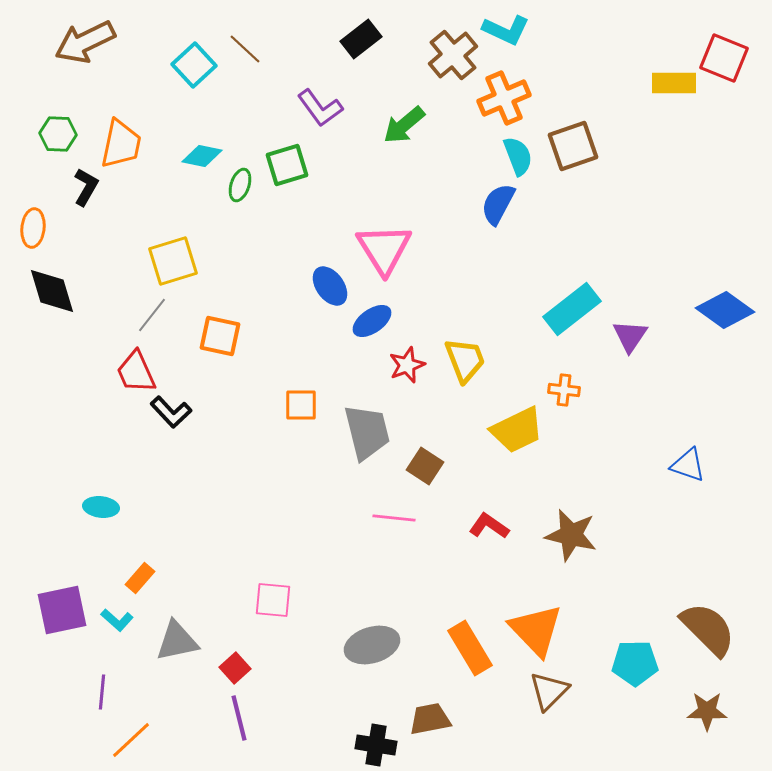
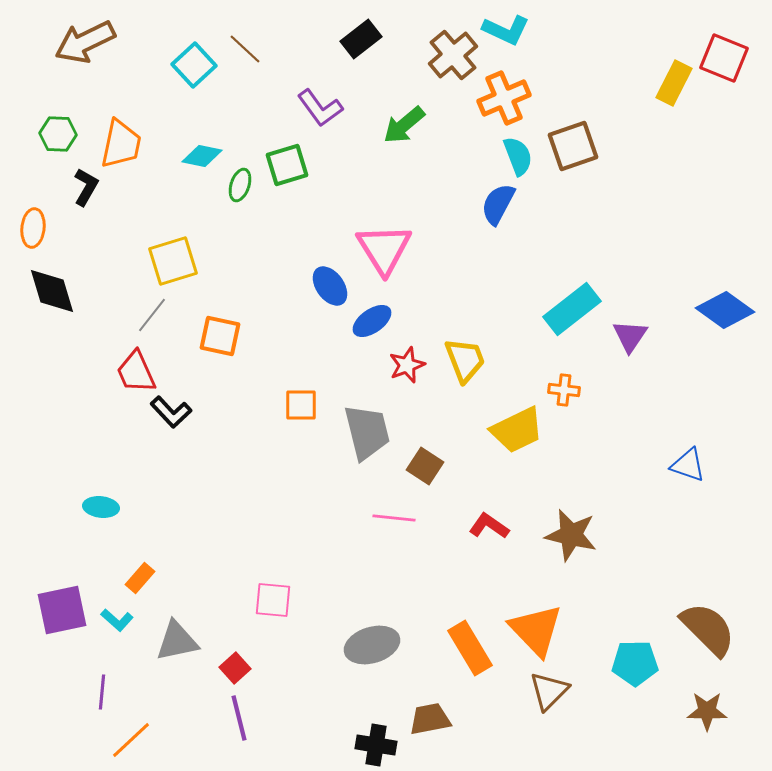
yellow rectangle at (674, 83): rotated 63 degrees counterclockwise
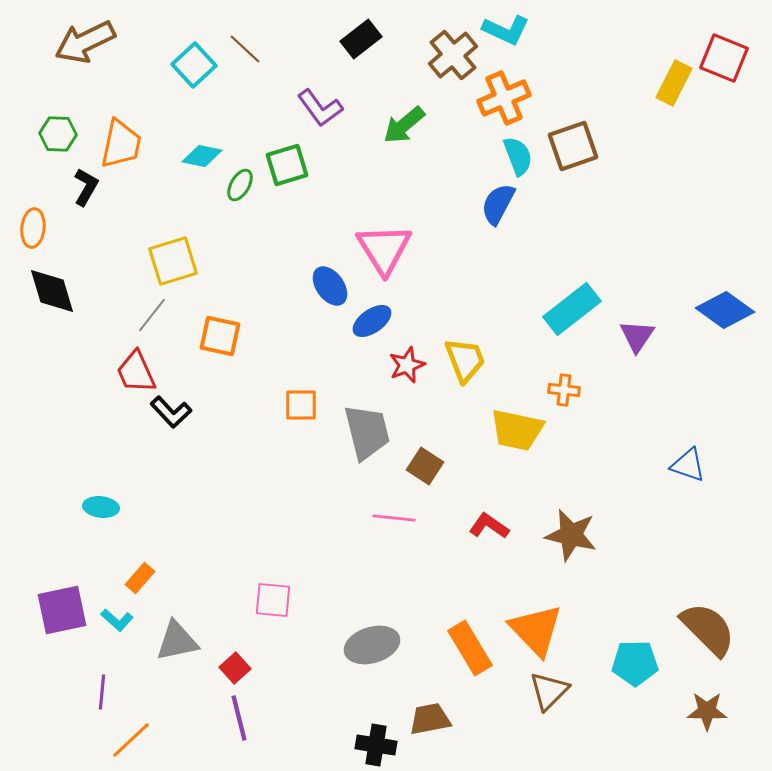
green ellipse at (240, 185): rotated 12 degrees clockwise
purple triangle at (630, 336): moved 7 px right
yellow trapezoid at (517, 430): rotated 38 degrees clockwise
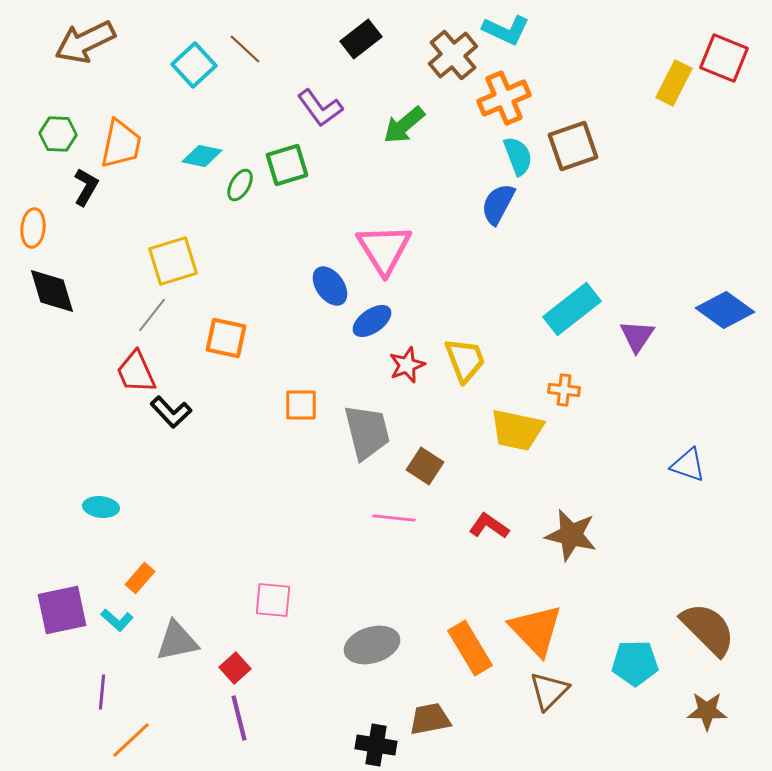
orange square at (220, 336): moved 6 px right, 2 px down
